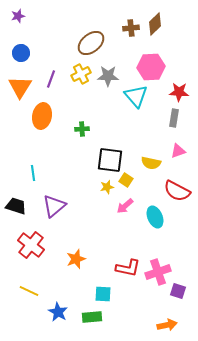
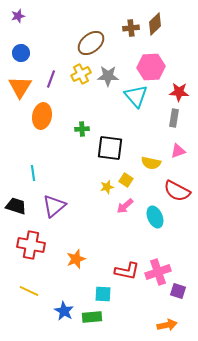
black square: moved 12 px up
red cross: rotated 28 degrees counterclockwise
red L-shape: moved 1 px left, 3 px down
blue star: moved 6 px right, 1 px up
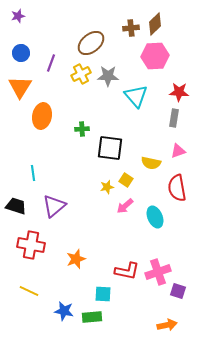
pink hexagon: moved 4 px right, 11 px up
purple line: moved 16 px up
red semicircle: moved 3 px up; rotated 52 degrees clockwise
blue star: rotated 18 degrees counterclockwise
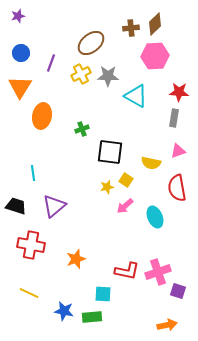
cyan triangle: rotated 20 degrees counterclockwise
green cross: rotated 16 degrees counterclockwise
black square: moved 4 px down
yellow line: moved 2 px down
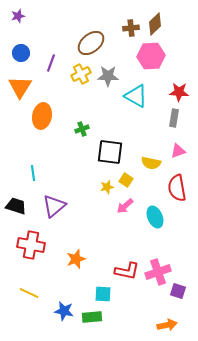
pink hexagon: moved 4 px left
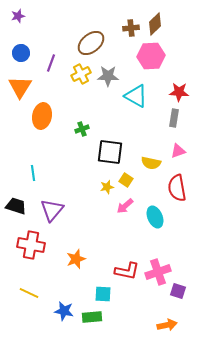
purple triangle: moved 2 px left, 4 px down; rotated 10 degrees counterclockwise
